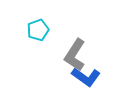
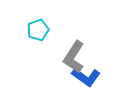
gray L-shape: moved 1 px left, 2 px down
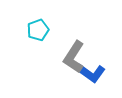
blue L-shape: moved 5 px right, 4 px up
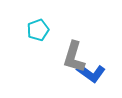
gray L-shape: rotated 16 degrees counterclockwise
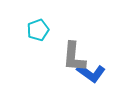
gray L-shape: rotated 12 degrees counterclockwise
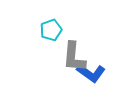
cyan pentagon: moved 13 px right
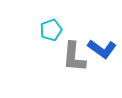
blue L-shape: moved 11 px right, 24 px up
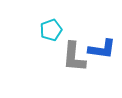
blue L-shape: rotated 28 degrees counterclockwise
